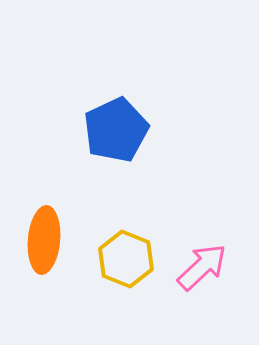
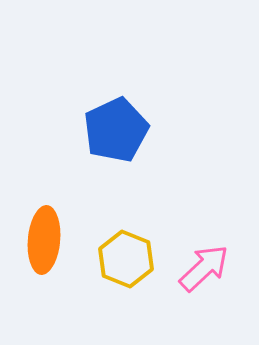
pink arrow: moved 2 px right, 1 px down
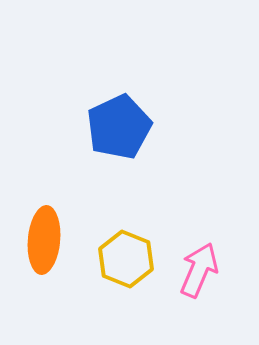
blue pentagon: moved 3 px right, 3 px up
pink arrow: moved 5 px left, 2 px down; rotated 24 degrees counterclockwise
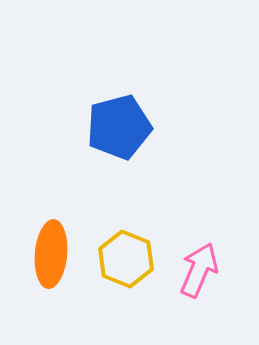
blue pentagon: rotated 10 degrees clockwise
orange ellipse: moved 7 px right, 14 px down
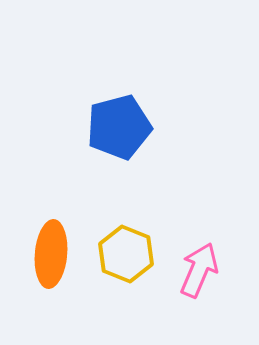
yellow hexagon: moved 5 px up
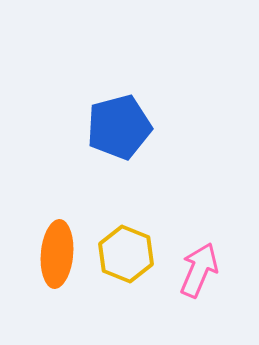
orange ellipse: moved 6 px right
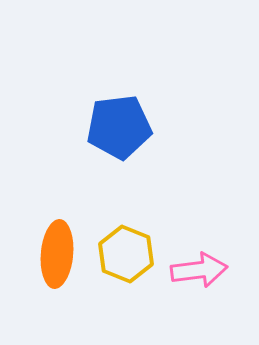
blue pentagon: rotated 8 degrees clockwise
pink arrow: rotated 60 degrees clockwise
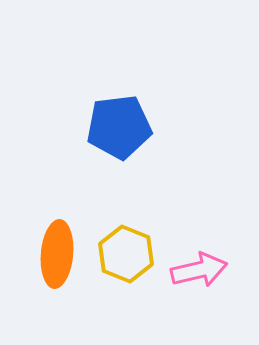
pink arrow: rotated 6 degrees counterclockwise
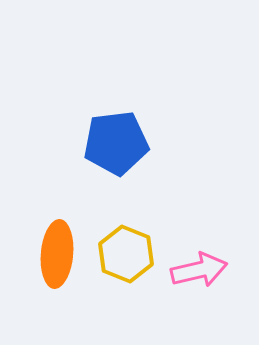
blue pentagon: moved 3 px left, 16 px down
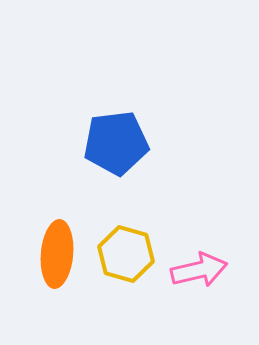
yellow hexagon: rotated 6 degrees counterclockwise
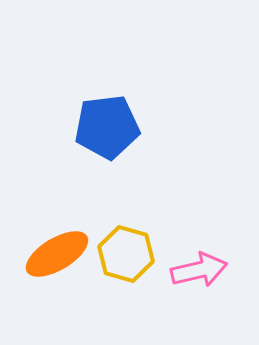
blue pentagon: moved 9 px left, 16 px up
orange ellipse: rotated 54 degrees clockwise
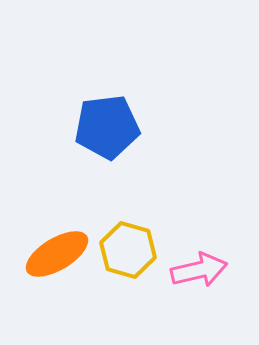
yellow hexagon: moved 2 px right, 4 px up
